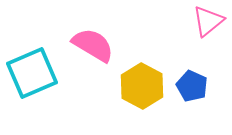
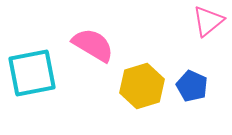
cyan square: rotated 12 degrees clockwise
yellow hexagon: rotated 15 degrees clockwise
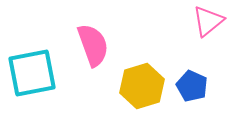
pink semicircle: rotated 39 degrees clockwise
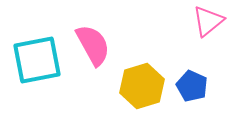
pink semicircle: rotated 9 degrees counterclockwise
cyan square: moved 5 px right, 13 px up
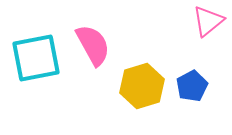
cyan square: moved 1 px left, 2 px up
blue pentagon: rotated 20 degrees clockwise
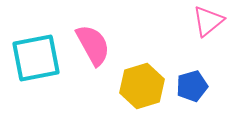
blue pentagon: rotated 12 degrees clockwise
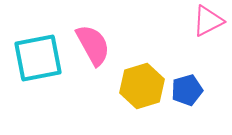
pink triangle: rotated 12 degrees clockwise
cyan square: moved 2 px right
blue pentagon: moved 5 px left, 4 px down
